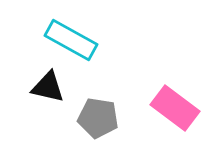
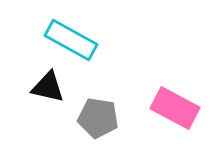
pink rectangle: rotated 9 degrees counterclockwise
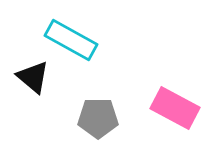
black triangle: moved 15 px left, 10 px up; rotated 27 degrees clockwise
gray pentagon: rotated 9 degrees counterclockwise
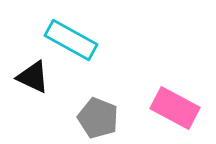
black triangle: rotated 15 degrees counterclockwise
gray pentagon: rotated 21 degrees clockwise
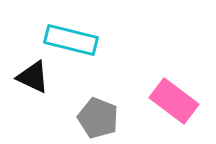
cyan rectangle: rotated 15 degrees counterclockwise
pink rectangle: moved 1 px left, 7 px up; rotated 9 degrees clockwise
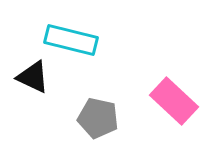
pink rectangle: rotated 6 degrees clockwise
gray pentagon: rotated 9 degrees counterclockwise
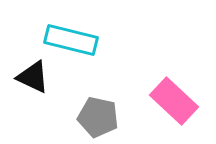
gray pentagon: moved 1 px up
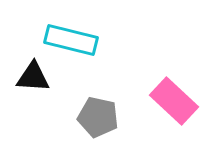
black triangle: rotated 21 degrees counterclockwise
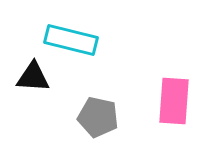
pink rectangle: rotated 51 degrees clockwise
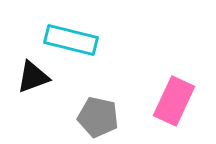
black triangle: rotated 24 degrees counterclockwise
pink rectangle: rotated 21 degrees clockwise
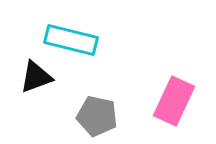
black triangle: moved 3 px right
gray pentagon: moved 1 px left, 1 px up
